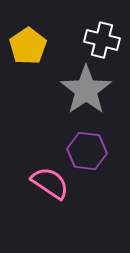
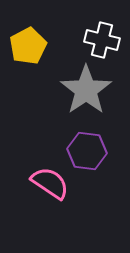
yellow pentagon: rotated 6 degrees clockwise
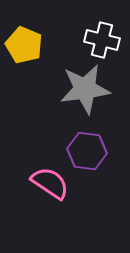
yellow pentagon: moved 4 px left, 1 px up; rotated 21 degrees counterclockwise
gray star: moved 1 px left, 1 px up; rotated 27 degrees clockwise
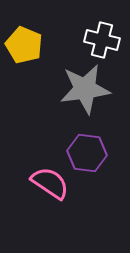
purple hexagon: moved 2 px down
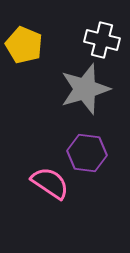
gray star: rotated 9 degrees counterclockwise
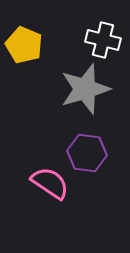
white cross: moved 1 px right
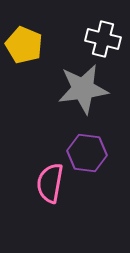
white cross: moved 1 px up
gray star: moved 2 px left; rotated 9 degrees clockwise
pink semicircle: rotated 114 degrees counterclockwise
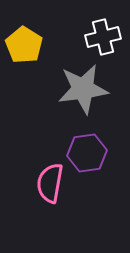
white cross: moved 2 px up; rotated 28 degrees counterclockwise
yellow pentagon: rotated 9 degrees clockwise
purple hexagon: rotated 15 degrees counterclockwise
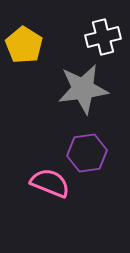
pink semicircle: rotated 102 degrees clockwise
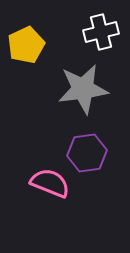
white cross: moved 2 px left, 5 px up
yellow pentagon: moved 2 px right; rotated 15 degrees clockwise
